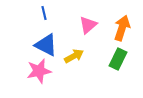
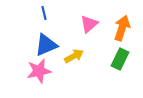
pink triangle: moved 1 px right, 1 px up
blue triangle: rotated 50 degrees counterclockwise
green rectangle: moved 2 px right
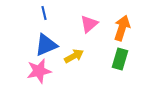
green rectangle: rotated 10 degrees counterclockwise
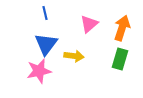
blue line: moved 1 px right
blue triangle: moved 1 px up; rotated 30 degrees counterclockwise
yellow arrow: rotated 36 degrees clockwise
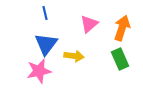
green rectangle: rotated 40 degrees counterclockwise
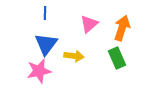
blue line: rotated 16 degrees clockwise
green rectangle: moved 3 px left, 1 px up
